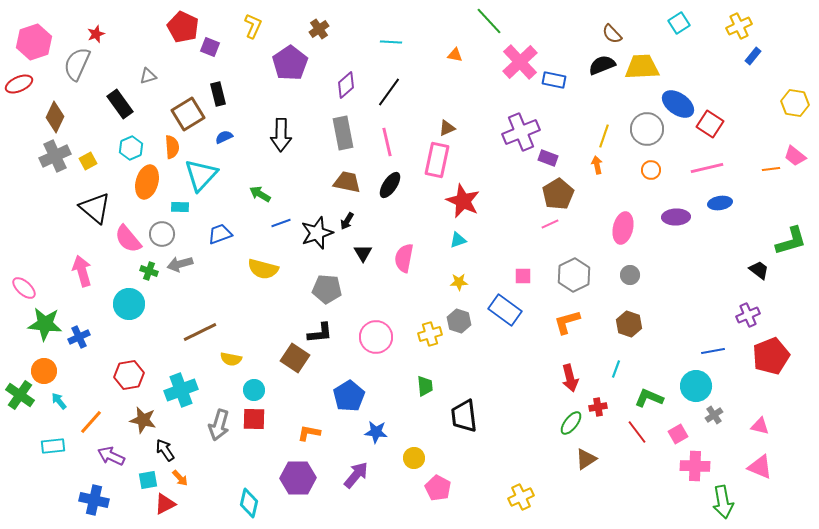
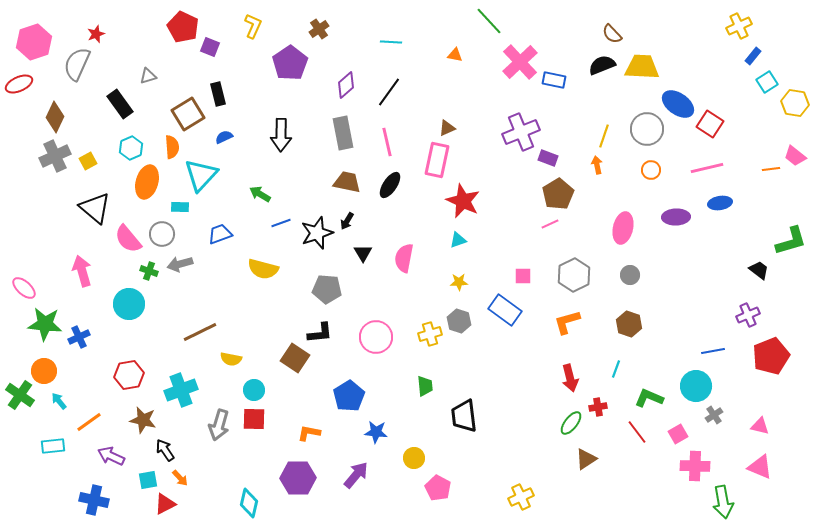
cyan square at (679, 23): moved 88 px right, 59 px down
yellow trapezoid at (642, 67): rotated 6 degrees clockwise
orange line at (91, 422): moved 2 px left; rotated 12 degrees clockwise
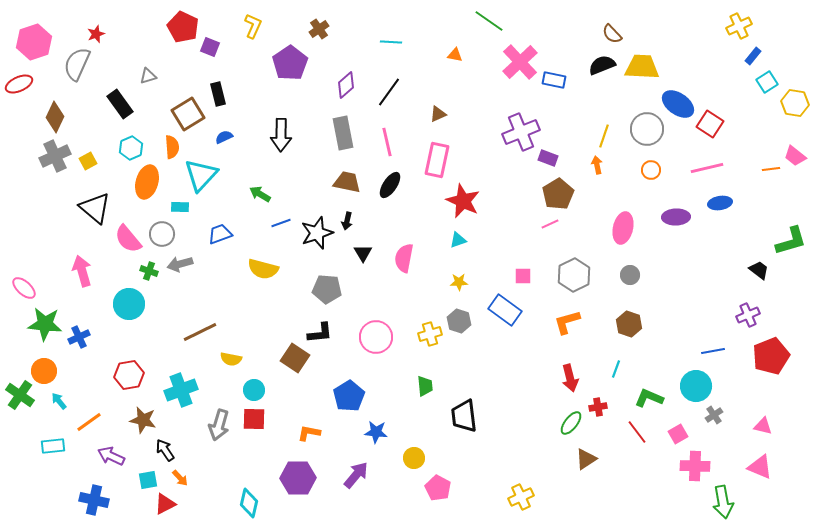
green line at (489, 21): rotated 12 degrees counterclockwise
brown triangle at (447, 128): moved 9 px left, 14 px up
black arrow at (347, 221): rotated 18 degrees counterclockwise
pink triangle at (760, 426): moved 3 px right
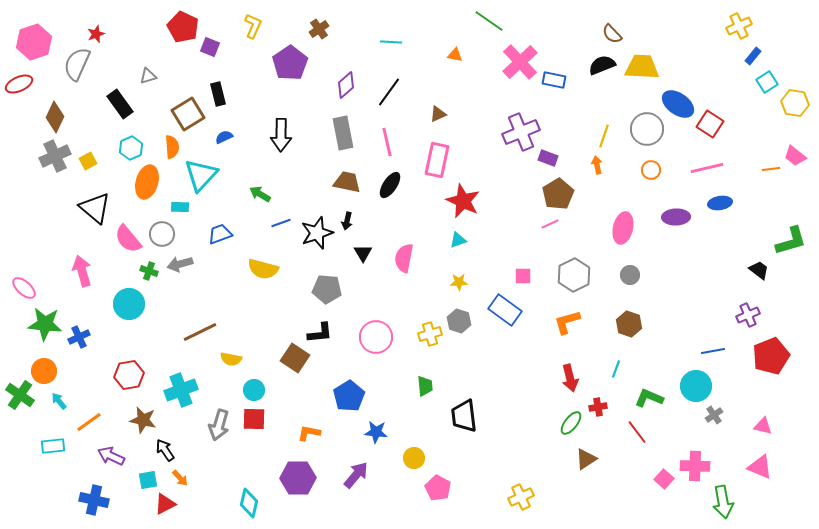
pink square at (678, 434): moved 14 px left, 45 px down; rotated 18 degrees counterclockwise
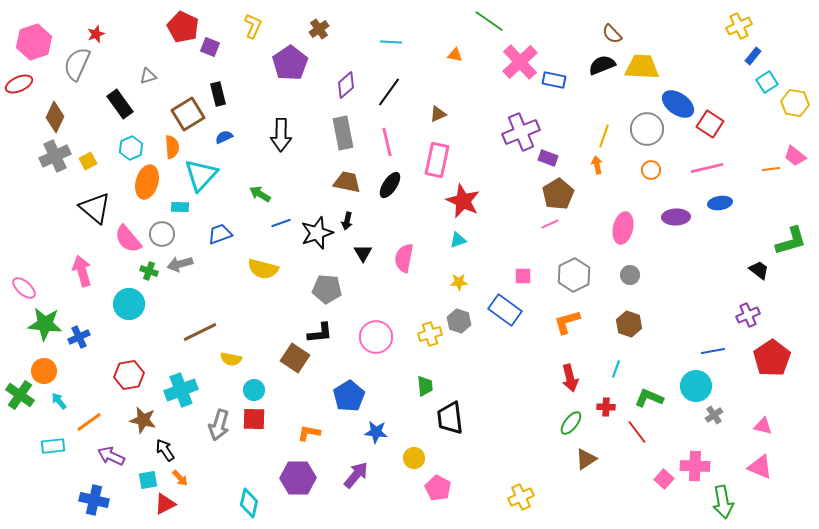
red pentagon at (771, 356): moved 1 px right, 2 px down; rotated 12 degrees counterclockwise
red cross at (598, 407): moved 8 px right; rotated 12 degrees clockwise
black trapezoid at (464, 416): moved 14 px left, 2 px down
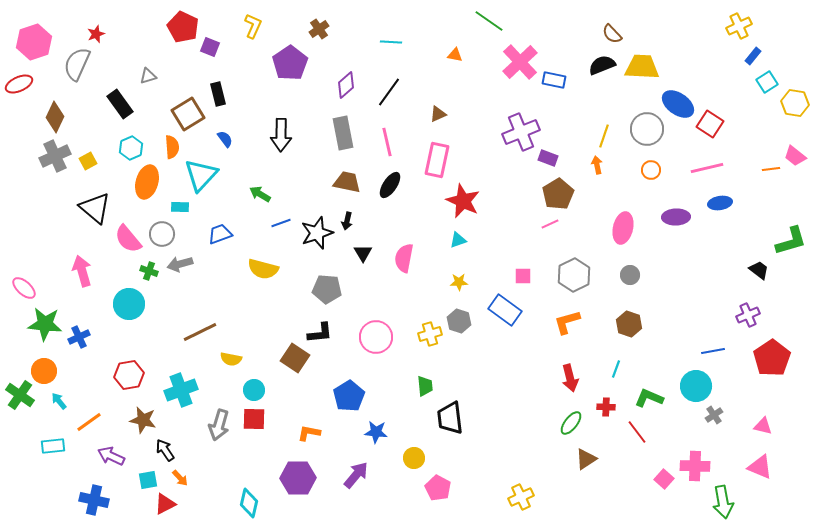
blue semicircle at (224, 137): moved 1 px right, 2 px down; rotated 78 degrees clockwise
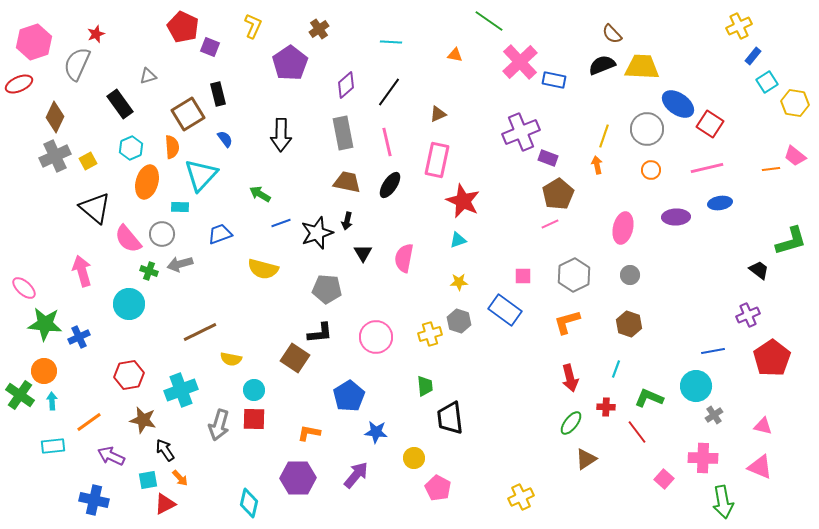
cyan arrow at (59, 401): moved 7 px left; rotated 36 degrees clockwise
pink cross at (695, 466): moved 8 px right, 8 px up
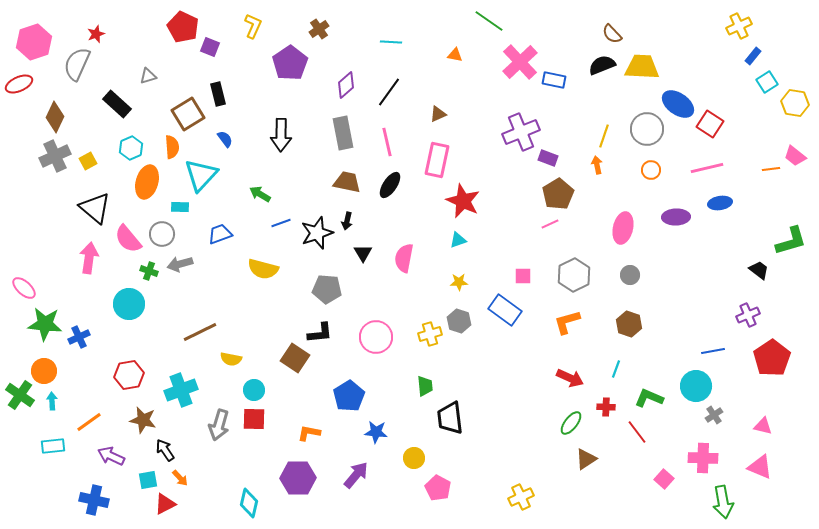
black rectangle at (120, 104): moved 3 px left; rotated 12 degrees counterclockwise
pink arrow at (82, 271): moved 7 px right, 13 px up; rotated 24 degrees clockwise
red arrow at (570, 378): rotated 52 degrees counterclockwise
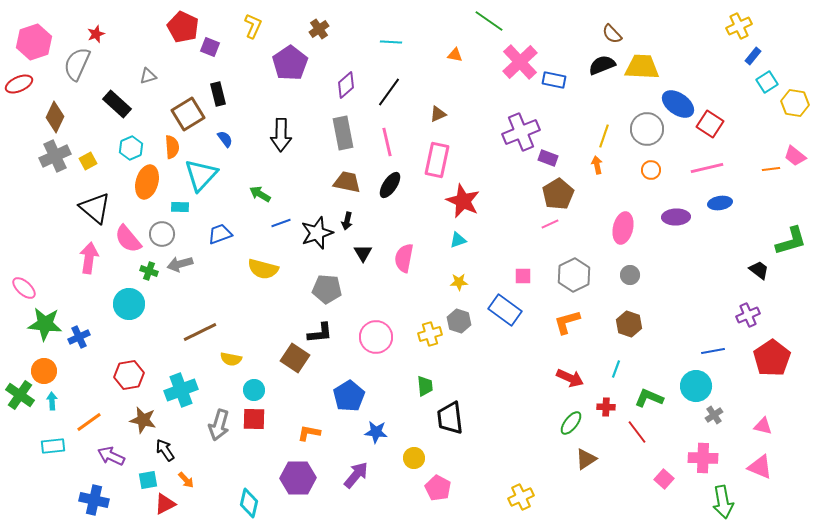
orange arrow at (180, 478): moved 6 px right, 2 px down
